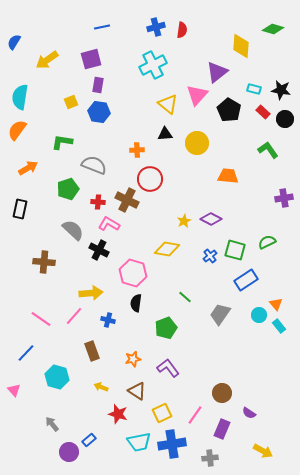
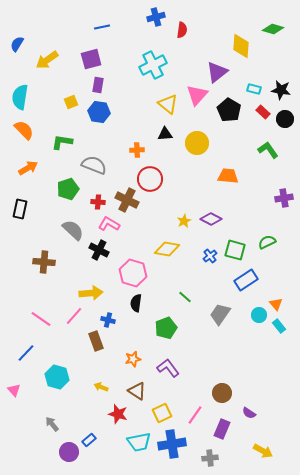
blue cross at (156, 27): moved 10 px up
blue semicircle at (14, 42): moved 3 px right, 2 px down
orange semicircle at (17, 130): moved 7 px right; rotated 100 degrees clockwise
brown rectangle at (92, 351): moved 4 px right, 10 px up
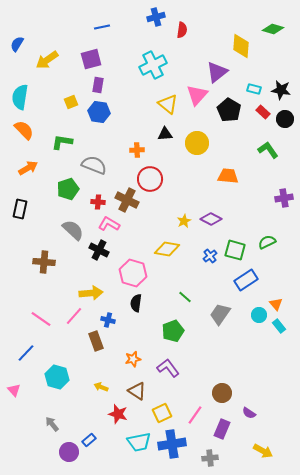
green pentagon at (166, 328): moved 7 px right, 3 px down
